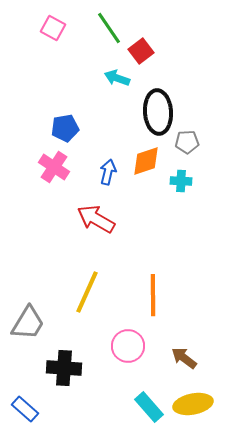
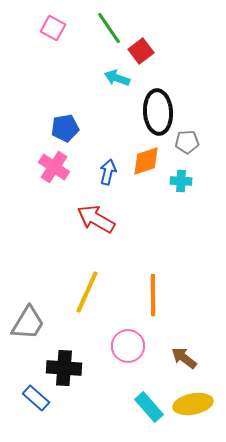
blue rectangle: moved 11 px right, 11 px up
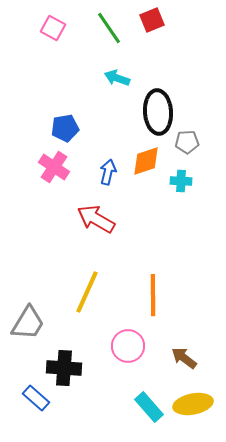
red square: moved 11 px right, 31 px up; rotated 15 degrees clockwise
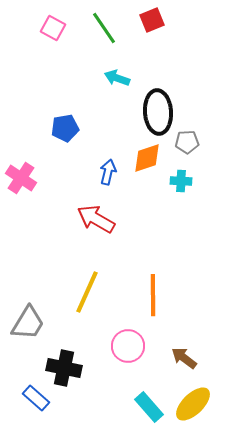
green line: moved 5 px left
orange diamond: moved 1 px right, 3 px up
pink cross: moved 33 px left, 11 px down
black cross: rotated 8 degrees clockwise
yellow ellipse: rotated 33 degrees counterclockwise
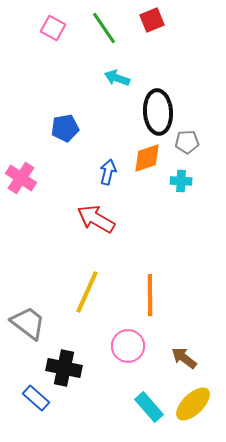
orange line: moved 3 px left
gray trapezoid: rotated 84 degrees counterclockwise
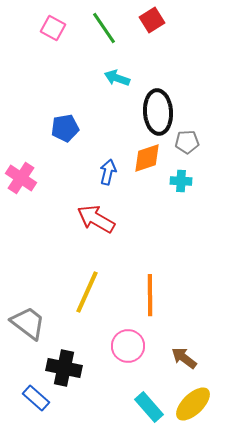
red square: rotated 10 degrees counterclockwise
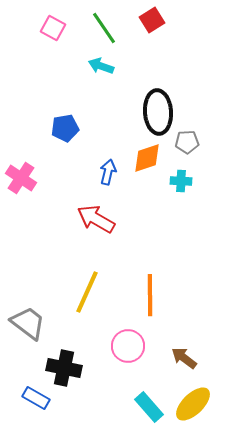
cyan arrow: moved 16 px left, 12 px up
blue rectangle: rotated 12 degrees counterclockwise
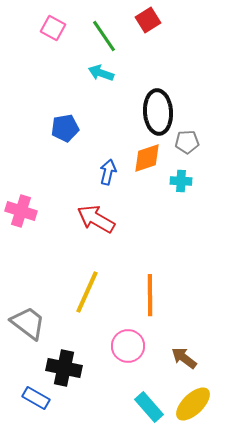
red square: moved 4 px left
green line: moved 8 px down
cyan arrow: moved 7 px down
pink cross: moved 33 px down; rotated 16 degrees counterclockwise
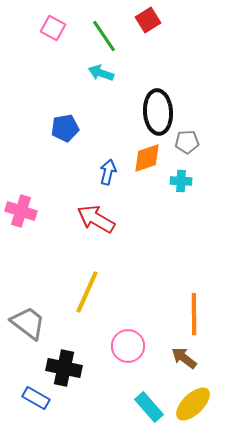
orange line: moved 44 px right, 19 px down
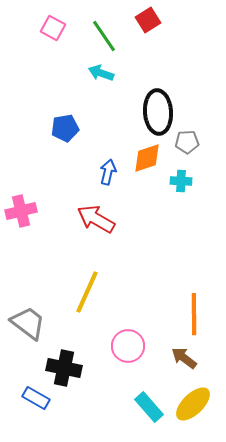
pink cross: rotated 32 degrees counterclockwise
